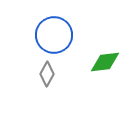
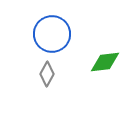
blue circle: moved 2 px left, 1 px up
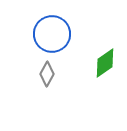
green diamond: moved 1 px down; rotated 28 degrees counterclockwise
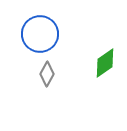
blue circle: moved 12 px left
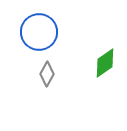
blue circle: moved 1 px left, 2 px up
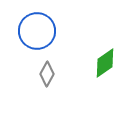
blue circle: moved 2 px left, 1 px up
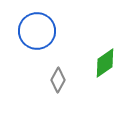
gray diamond: moved 11 px right, 6 px down
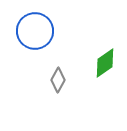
blue circle: moved 2 px left
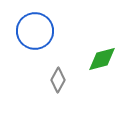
green diamond: moved 3 px left, 4 px up; rotated 20 degrees clockwise
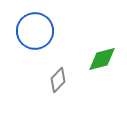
gray diamond: rotated 15 degrees clockwise
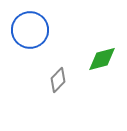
blue circle: moved 5 px left, 1 px up
